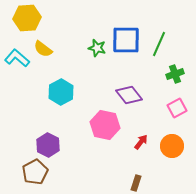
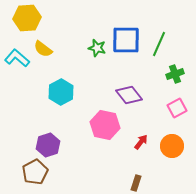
purple hexagon: rotated 15 degrees clockwise
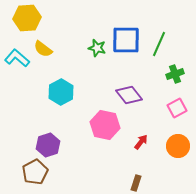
orange circle: moved 6 px right
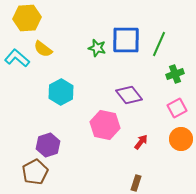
orange circle: moved 3 px right, 7 px up
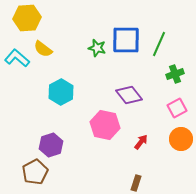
purple hexagon: moved 3 px right
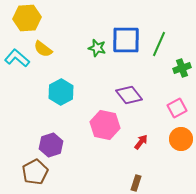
green cross: moved 7 px right, 6 px up
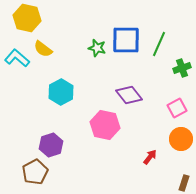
yellow hexagon: rotated 16 degrees clockwise
red arrow: moved 9 px right, 15 px down
brown rectangle: moved 48 px right
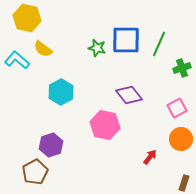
cyan L-shape: moved 2 px down
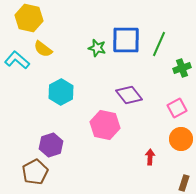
yellow hexagon: moved 2 px right
red arrow: rotated 35 degrees counterclockwise
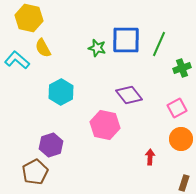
yellow semicircle: moved 1 px up; rotated 24 degrees clockwise
